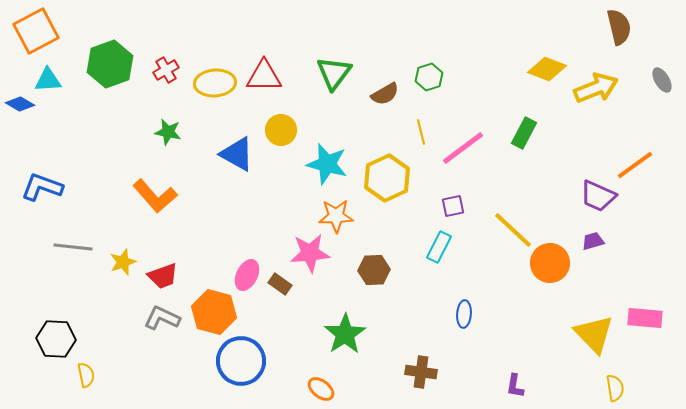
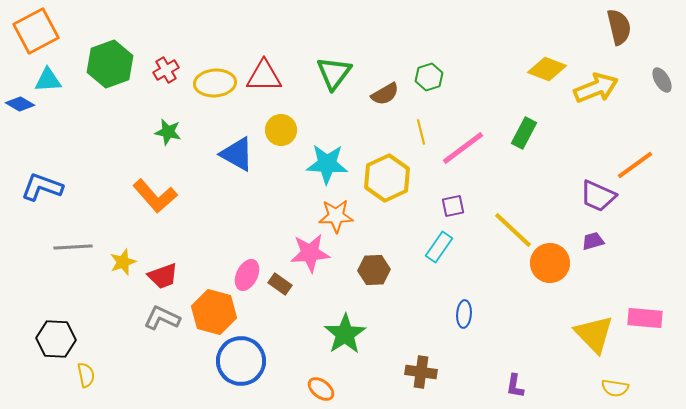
cyan star at (327, 164): rotated 12 degrees counterclockwise
gray line at (73, 247): rotated 9 degrees counterclockwise
cyan rectangle at (439, 247): rotated 8 degrees clockwise
yellow semicircle at (615, 388): rotated 108 degrees clockwise
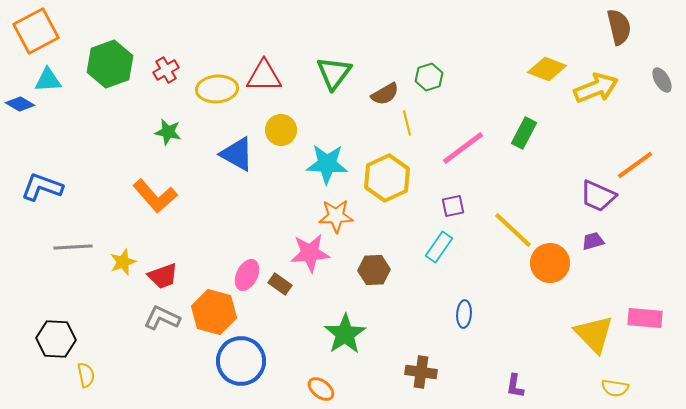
yellow ellipse at (215, 83): moved 2 px right, 6 px down
yellow line at (421, 132): moved 14 px left, 9 px up
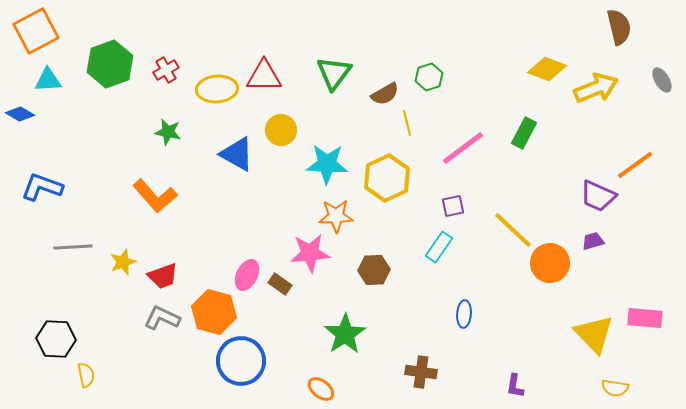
blue diamond at (20, 104): moved 10 px down
